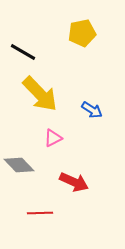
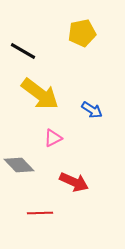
black line: moved 1 px up
yellow arrow: rotated 9 degrees counterclockwise
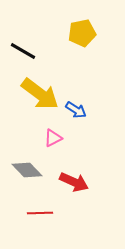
blue arrow: moved 16 px left
gray diamond: moved 8 px right, 5 px down
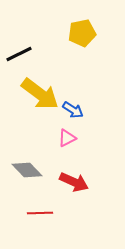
black line: moved 4 px left, 3 px down; rotated 56 degrees counterclockwise
blue arrow: moved 3 px left
pink triangle: moved 14 px right
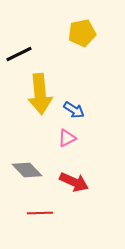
yellow arrow: rotated 48 degrees clockwise
blue arrow: moved 1 px right
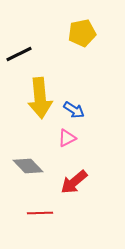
yellow arrow: moved 4 px down
gray diamond: moved 1 px right, 4 px up
red arrow: rotated 116 degrees clockwise
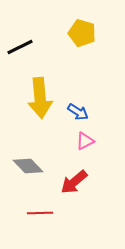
yellow pentagon: rotated 28 degrees clockwise
black line: moved 1 px right, 7 px up
blue arrow: moved 4 px right, 2 px down
pink triangle: moved 18 px right, 3 px down
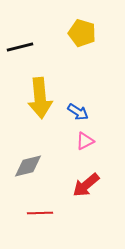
black line: rotated 12 degrees clockwise
gray diamond: rotated 60 degrees counterclockwise
red arrow: moved 12 px right, 3 px down
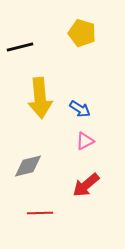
blue arrow: moved 2 px right, 3 px up
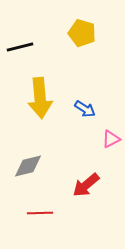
blue arrow: moved 5 px right
pink triangle: moved 26 px right, 2 px up
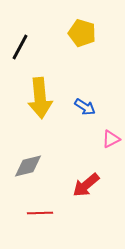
black line: rotated 48 degrees counterclockwise
blue arrow: moved 2 px up
